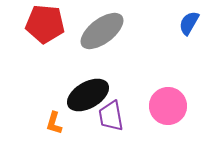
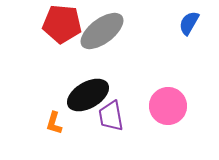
red pentagon: moved 17 px right
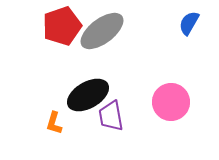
red pentagon: moved 2 px down; rotated 24 degrees counterclockwise
pink circle: moved 3 px right, 4 px up
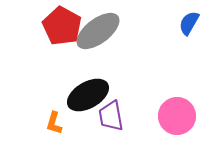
red pentagon: rotated 24 degrees counterclockwise
gray ellipse: moved 4 px left
pink circle: moved 6 px right, 14 px down
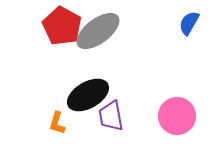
orange L-shape: moved 3 px right
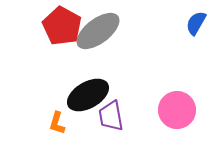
blue semicircle: moved 7 px right
pink circle: moved 6 px up
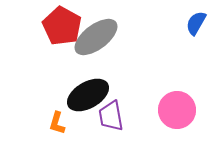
gray ellipse: moved 2 px left, 6 px down
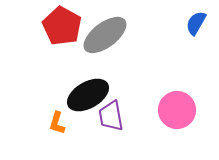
gray ellipse: moved 9 px right, 2 px up
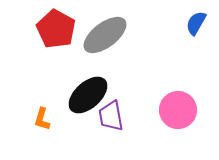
red pentagon: moved 6 px left, 3 px down
black ellipse: rotated 12 degrees counterclockwise
pink circle: moved 1 px right
orange L-shape: moved 15 px left, 4 px up
